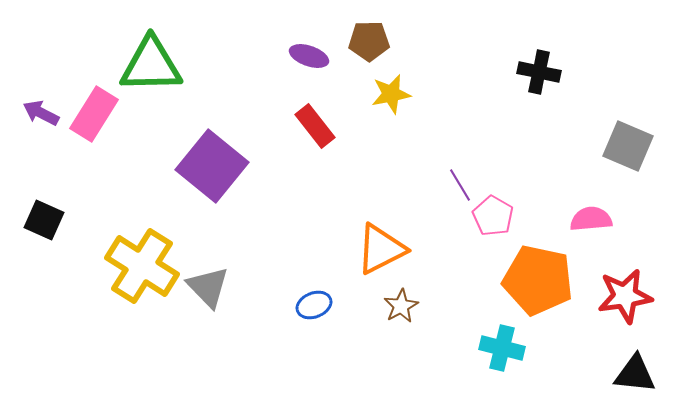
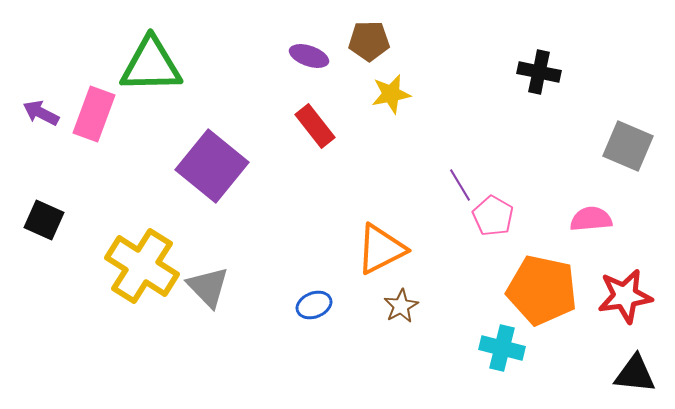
pink rectangle: rotated 12 degrees counterclockwise
orange pentagon: moved 4 px right, 10 px down
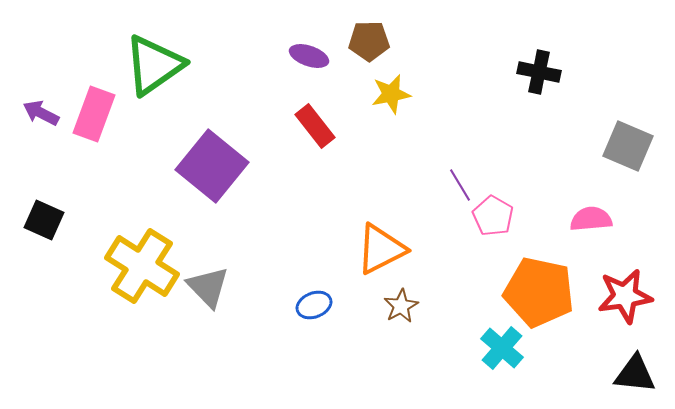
green triangle: moved 3 px right; rotated 34 degrees counterclockwise
orange pentagon: moved 3 px left, 2 px down
cyan cross: rotated 27 degrees clockwise
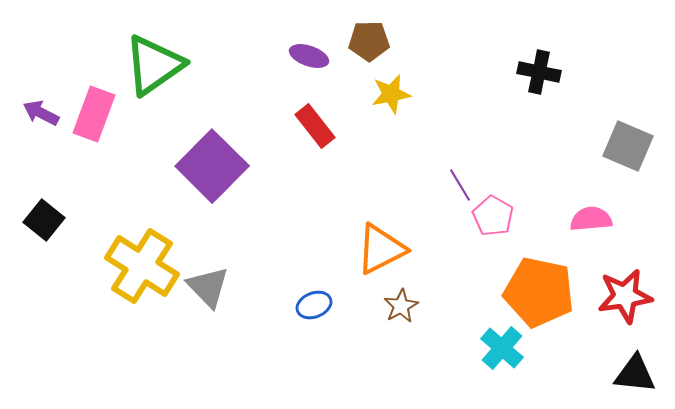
purple square: rotated 6 degrees clockwise
black square: rotated 15 degrees clockwise
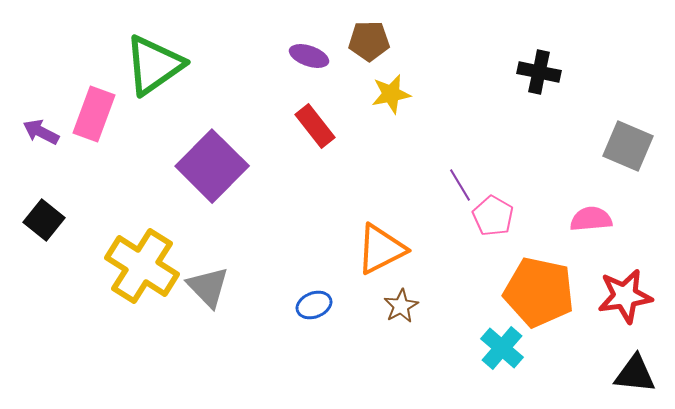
purple arrow: moved 19 px down
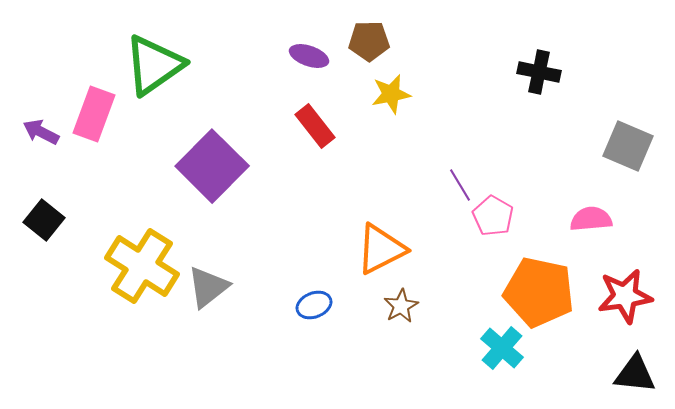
gray triangle: rotated 36 degrees clockwise
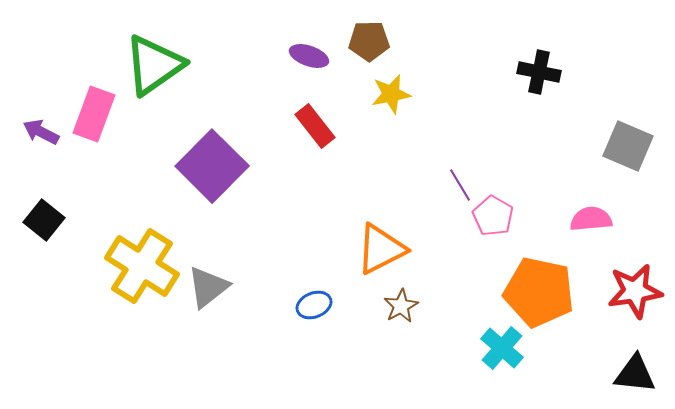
red star: moved 10 px right, 5 px up
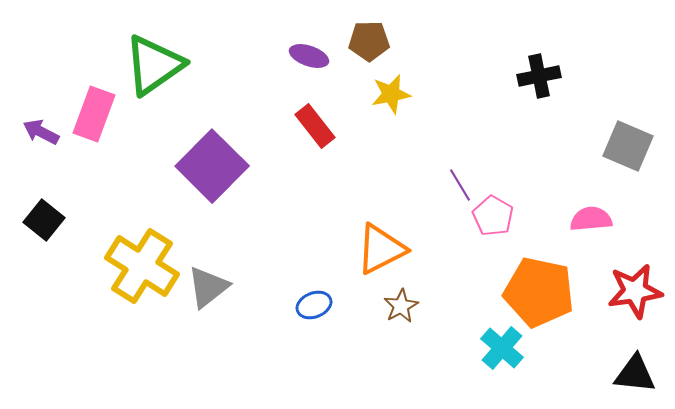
black cross: moved 4 px down; rotated 24 degrees counterclockwise
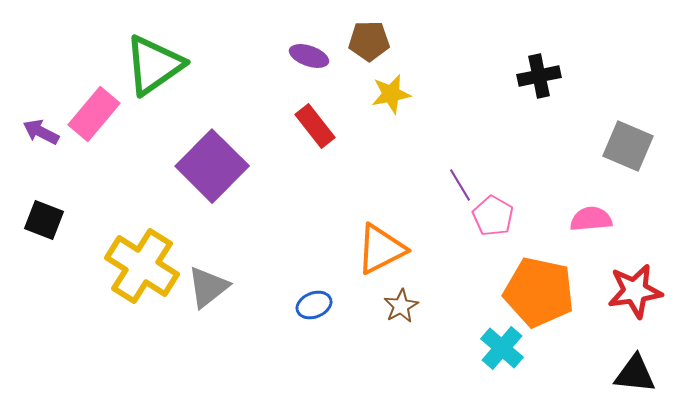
pink rectangle: rotated 20 degrees clockwise
black square: rotated 18 degrees counterclockwise
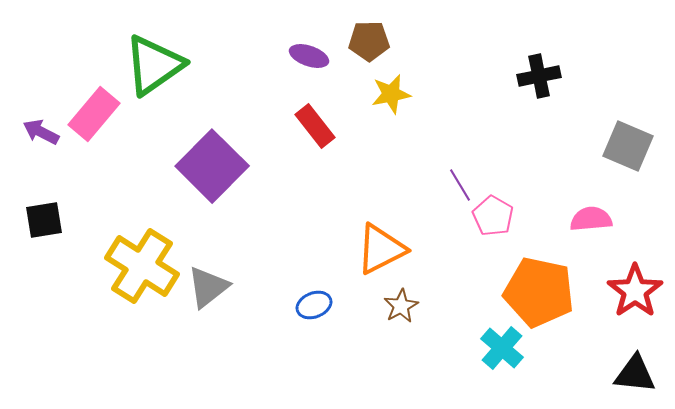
black square: rotated 30 degrees counterclockwise
red star: rotated 26 degrees counterclockwise
